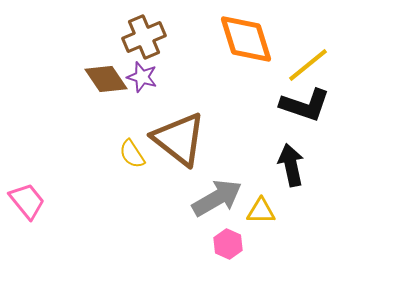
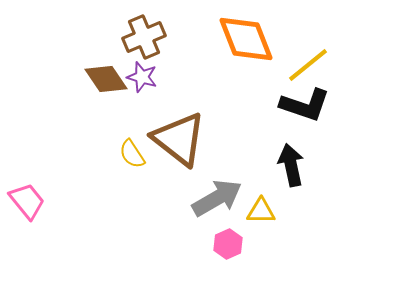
orange diamond: rotated 4 degrees counterclockwise
pink hexagon: rotated 12 degrees clockwise
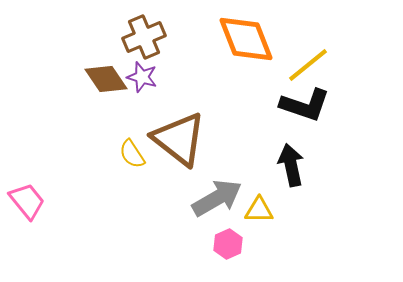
yellow triangle: moved 2 px left, 1 px up
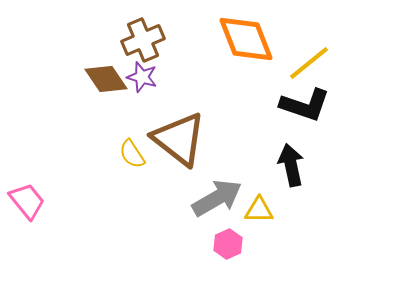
brown cross: moved 1 px left, 3 px down
yellow line: moved 1 px right, 2 px up
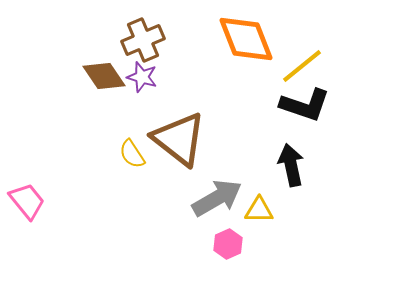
yellow line: moved 7 px left, 3 px down
brown diamond: moved 2 px left, 3 px up
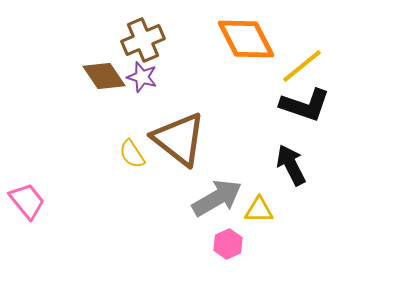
orange diamond: rotated 6 degrees counterclockwise
black arrow: rotated 15 degrees counterclockwise
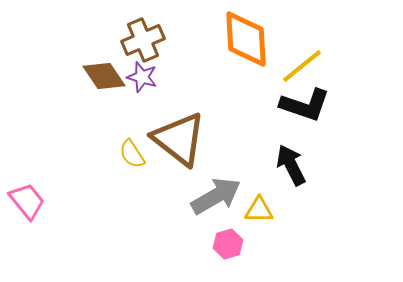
orange diamond: rotated 24 degrees clockwise
gray arrow: moved 1 px left, 2 px up
pink hexagon: rotated 8 degrees clockwise
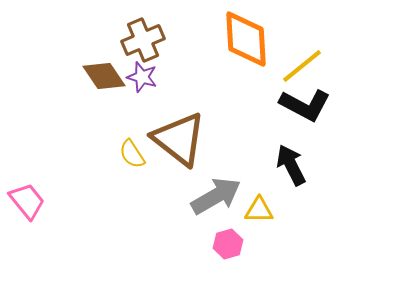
black L-shape: rotated 9 degrees clockwise
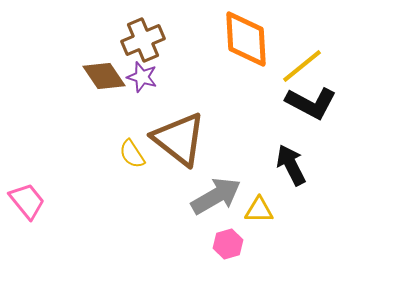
black L-shape: moved 6 px right, 2 px up
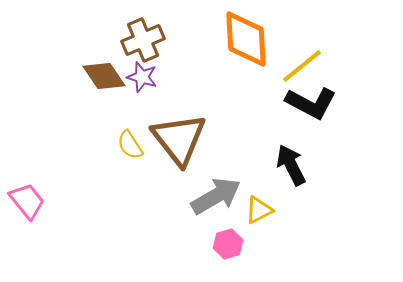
brown triangle: rotated 14 degrees clockwise
yellow semicircle: moved 2 px left, 9 px up
yellow triangle: rotated 28 degrees counterclockwise
